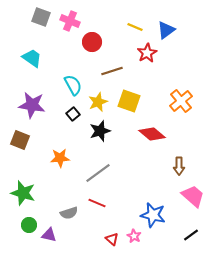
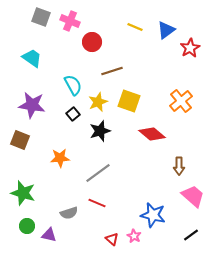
red star: moved 43 px right, 5 px up
green circle: moved 2 px left, 1 px down
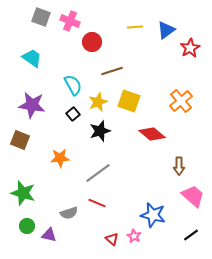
yellow line: rotated 28 degrees counterclockwise
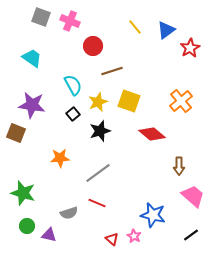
yellow line: rotated 56 degrees clockwise
red circle: moved 1 px right, 4 px down
brown square: moved 4 px left, 7 px up
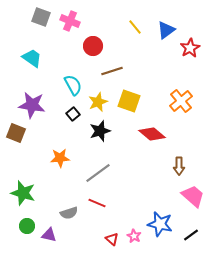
blue star: moved 7 px right, 9 px down
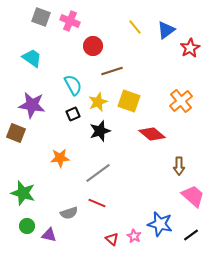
black square: rotated 16 degrees clockwise
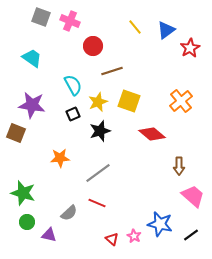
gray semicircle: rotated 24 degrees counterclockwise
green circle: moved 4 px up
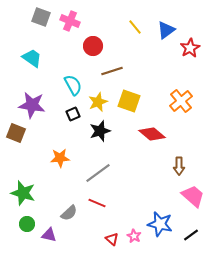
green circle: moved 2 px down
